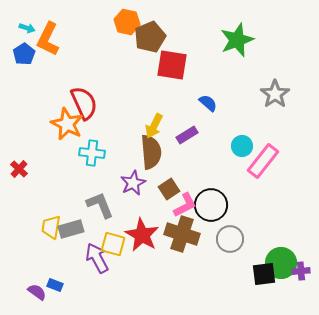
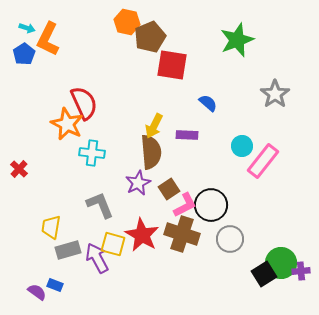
purple rectangle: rotated 35 degrees clockwise
purple star: moved 5 px right
gray rectangle: moved 3 px left, 21 px down
black square: rotated 25 degrees counterclockwise
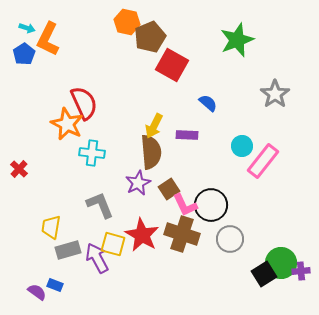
red square: rotated 20 degrees clockwise
pink L-shape: rotated 92 degrees clockwise
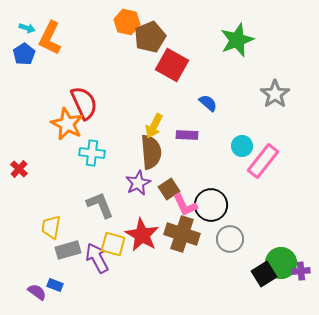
orange L-shape: moved 2 px right, 1 px up
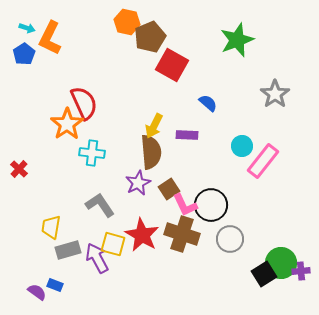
orange star: rotated 12 degrees clockwise
gray L-shape: rotated 12 degrees counterclockwise
